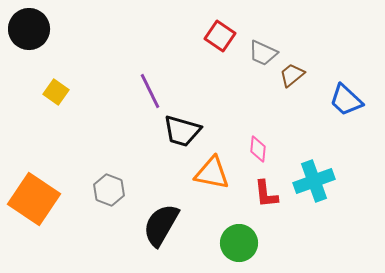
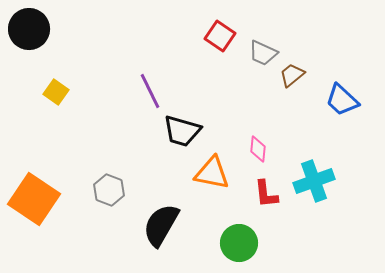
blue trapezoid: moved 4 px left
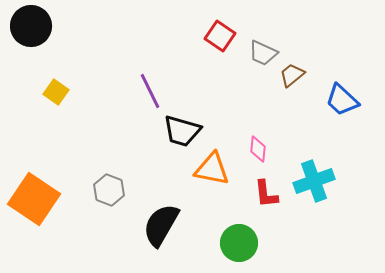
black circle: moved 2 px right, 3 px up
orange triangle: moved 4 px up
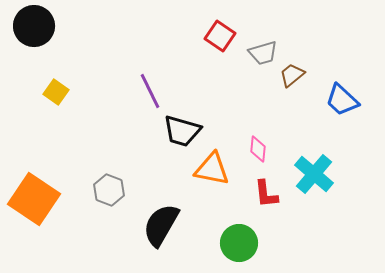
black circle: moved 3 px right
gray trapezoid: rotated 40 degrees counterclockwise
cyan cross: moved 7 px up; rotated 30 degrees counterclockwise
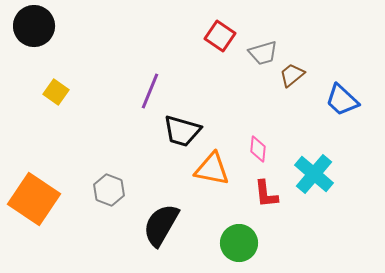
purple line: rotated 48 degrees clockwise
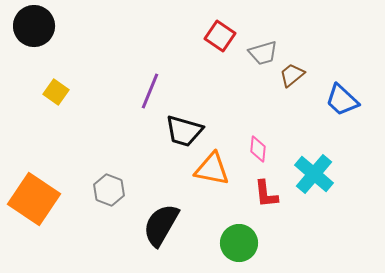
black trapezoid: moved 2 px right
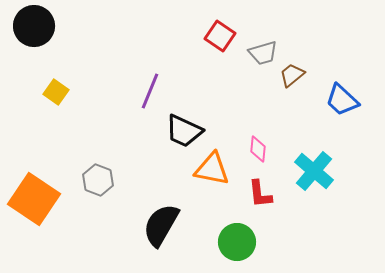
black trapezoid: rotated 9 degrees clockwise
cyan cross: moved 3 px up
gray hexagon: moved 11 px left, 10 px up
red L-shape: moved 6 px left
green circle: moved 2 px left, 1 px up
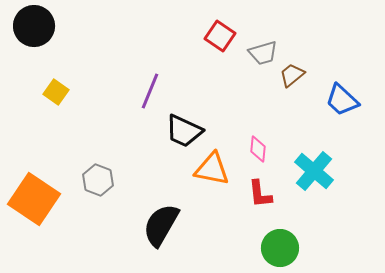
green circle: moved 43 px right, 6 px down
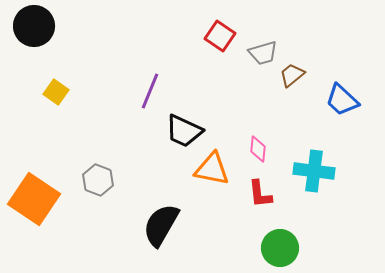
cyan cross: rotated 33 degrees counterclockwise
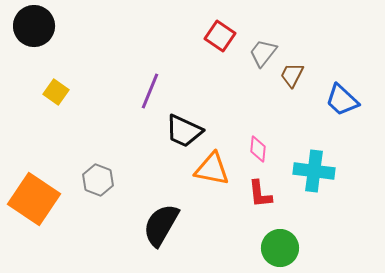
gray trapezoid: rotated 144 degrees clockwise
brown trapezoid: rotated 24 degrees counterclockwise
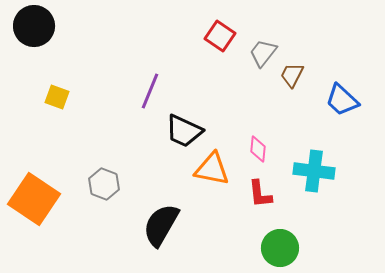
yellow square: moved 1 px right, 5 px down; rotated 15 degrees counterclockwise
gray hexagon: moved 6 px right, 4 px down
